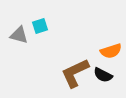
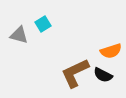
cyan square: moved 3 px right, 2 px up; rotated 14 degrees counterclockwise
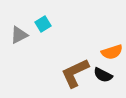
gray triangle: rotated 42 degrees counterclockwise
orange semicircle: moved 1 px right, 1 px down
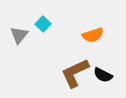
cyan square: rotated 14 degrees counterclockwise
gray triangle: rotated 24 degrees counterclockwise
orange semicircle: moved 19 px left, 17 px up
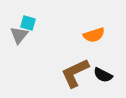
cyan square: moved 15 px left, 1 px up; rotated 28 degrees counterclockwise
orange semicircle: moved 1 px right
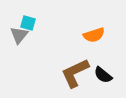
black semicircle: rotated 12 degrees clockwise
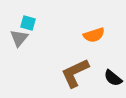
gray triangle: moved 3 px down
black semicircle: moved 10 px right, 3 px down
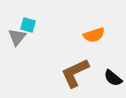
cyan square: moved 2 px down
gray triangle: moved 2 px left, 1 px up
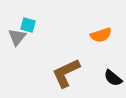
orange semicircle: moved 7 px right
brown L-shape: moved 9 px left
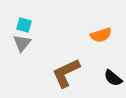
cyan square: moved 4 px left
gray triangle: moved 5 px right, 6 px down
